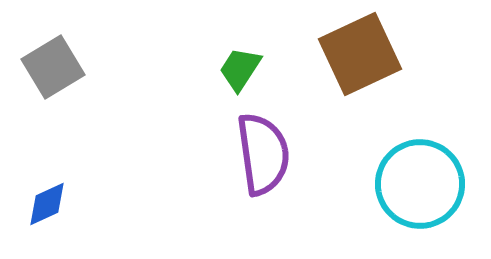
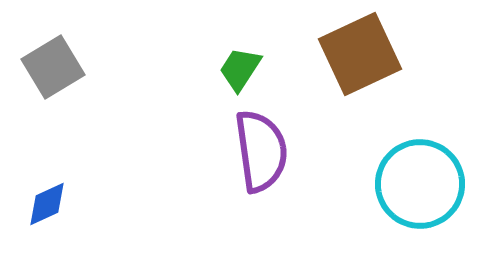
purple semicircle: moved 2 px left, 3 px up
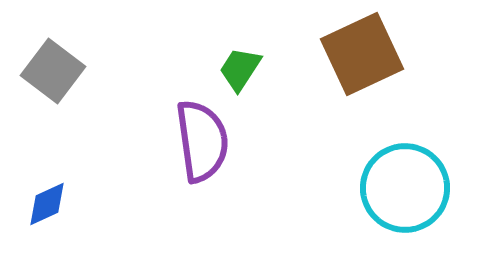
brown square: moved 2 px right
gray square: moved 4 px down; rotated 22 degrees counterclockwise
purple semicircle: moved 59 px left, 10 px up
cyan circle: moved 15 px left, 4 px down
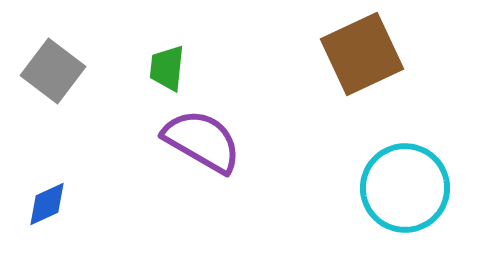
green trapezoid: moved 73 px left, 1 px up; rotated 27 degrees counterclockwise
purple semicircle: rotated 52 degrees counterclockwise
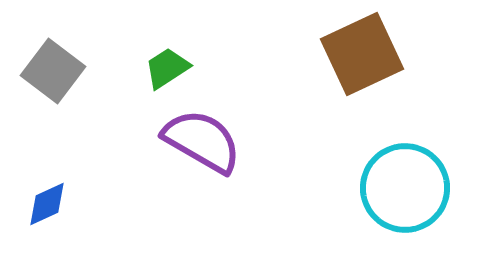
green trapezoid: rotated 51 degrees clockwise
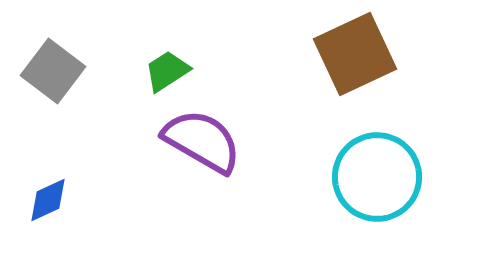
brown square: moved 7 px left
green trapezoid: moved 3 px down
cyan circle: moved 28 px left, 11 px up
blue diamond: moved 1 px right, 4 px up
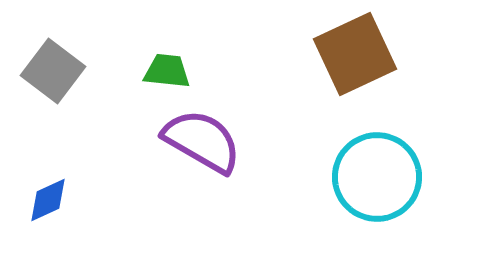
green trapezoid: rotated 39 degrees clockwise
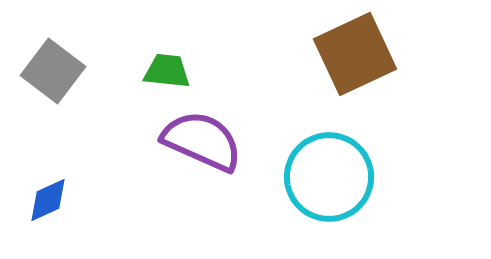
purple semicircle: rotated 6 degrees counterclockwise
cyan circle: moved 48 px left
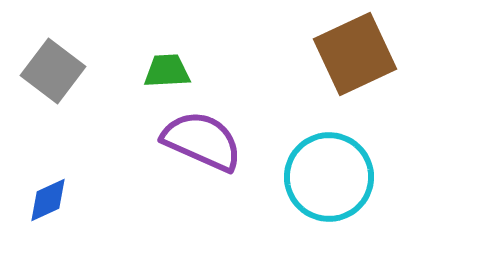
green trapezoid: rotated 9 degrees counterclockwise
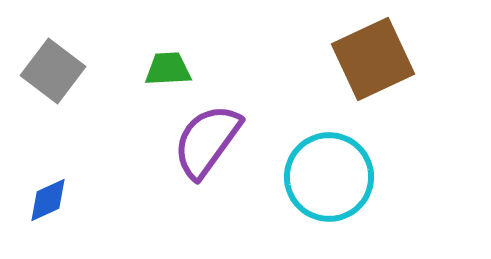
brown square: moved 18 px right, 5 px down
green trapezoid: moved 1 px right, 2 px up
purple semicircle: moved 5 px right; rotated 78 degrees counterclockwise
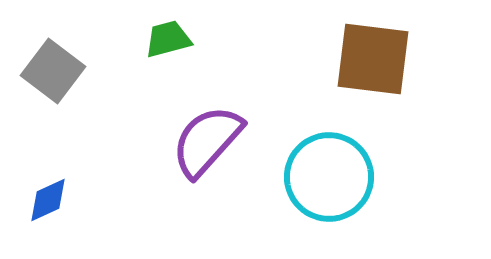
brown square: rotated 32 degrees clockwise
green trapezoid: moved 30 px up; rotated 12 degrees counterclockwise
purple semicircle: rotated 6 degrees clockwise
